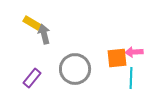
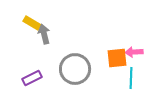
purple rectangle: rotated 24 degrees clockwise
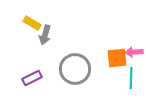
gray arrow: moved 1 px right, 1 px down; rotated 150 degrees counterclockwise
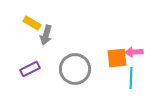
gray arrow: moved 1 px right
purple rectangle: moved 2 px left, 9 px up
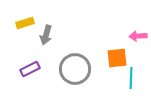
yellow rectangle: moved 7 px left; rotated 48 degrees counterclockwise
pink arrow: moved 4 px right, 16 px up
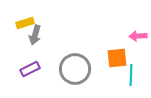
gray arrow: moved 11 px left
cyan line: moved 3 px up
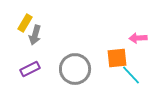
yellow rectangle: rotated 42 degrees counterclockwise
pink arrow: moved 2 px down
cyan line: rotated 45 degrees counterclockwise
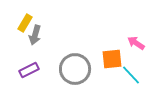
pink arrow: moved 2 px left, 5 px down; rotated 36 degrees clockwise
orange square: moved 5 px left, 1 px down
purple rectangle: moved 1 px left, 1 px down
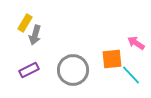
gray circle: moved 2 px left, 1 px down
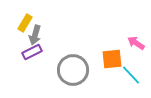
purple rectangle: moved 3 px right, 18 px up
